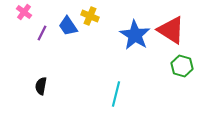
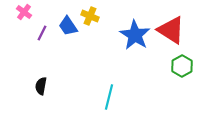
green hexagon: rotated 15 degrees clockwise
cyan line: moved 7 px left, 3 px down
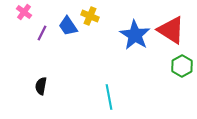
cyan line: rotated 25 degrees counterclockwise
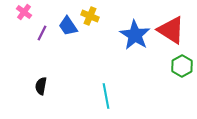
cyan line: moved 3 px left, 1 px up
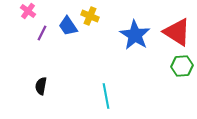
pink cross: moved 4 px right, 1 px up
red triangle: moved 6 px right, 2 px down
green hexagon: rotated 25 degrees clockwise
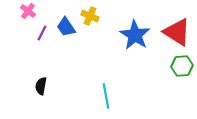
blue trapezoid: moved 2 px left, 1 px down
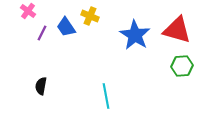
red triangle: moved 2 px up; rotated 16 degrees counterclockwise
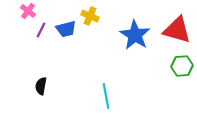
blue trapezoid: moved 2 px down; rotated 70 degrees counterclockwise
purple line: moved 1 px left, 3 px up
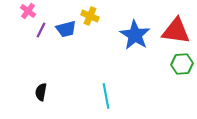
red triangle: moved 1 px left, 1 px down; rotated 8 degrees counterclockwise
green hexagon: moved 2 px up
black semicircle: moved 6 px down
